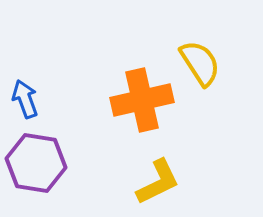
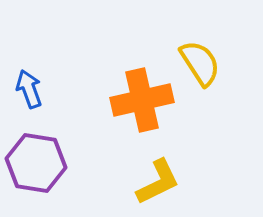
blue arrow: moved 4 px right, 10 px up
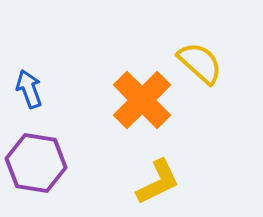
yellow semicircle: rotated 15 degrees counterclockwise
orange cross: rotated 32 degrees counterclockwise
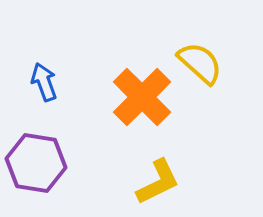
blue arrow: moved 15 px right, 7 px up
orange cross: moved 3 px up
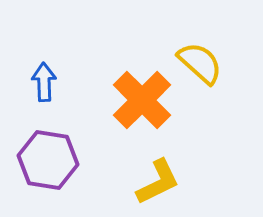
blue arrow: rotated 18 degrees clockwise
orange cross: moved 3 px down
purple hexagon: moved 12 px right, 3 px up
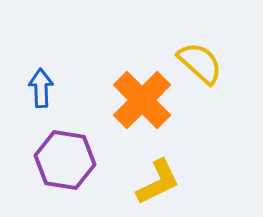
blue arrow: moved 3 px left, 6 px down
purple hexagon: moved 17 px right
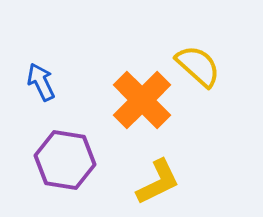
yellow semicircle: moved 2 px left, 3 px down
blue arrow: moved 6 px up; rotated 24 degrees counterclockwise
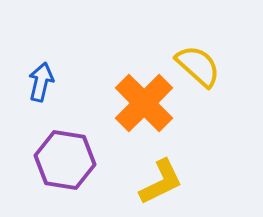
blue arrow: rotated 39 degrees clockwise
orange cross: moved 2 px right, 3 px down
yellow L-shape: moved 3 px right
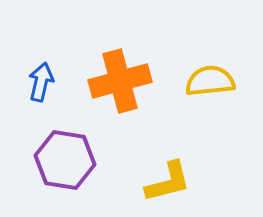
yellow semicircle: moved 12 px right, 15 px down; rotated 48 degrees counterclockwise
orange cross: moved 24 px left, 22 px up; rotated 30 degrees clockwise
yellow L-shape: moved 7 px right; rotated 12 degrees clockwise
